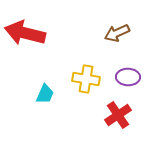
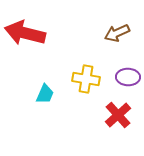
red cross: rotated 8 degrees counterclockwise
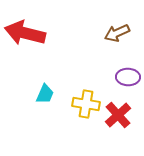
yellow cross: moved 25 px down
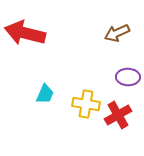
red cross: rotated 12 degrees clockwise
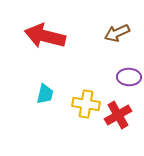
red arrow: moved 20 px right, 3 px down
purple ellipse: moved 1 px right
cyan trapezoid: rotated 10 degrees counterclockwise
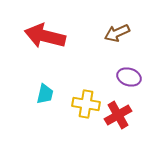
purple ellipse: rotated 15 degrees clockwise
